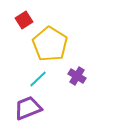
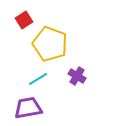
yellow pentagon: rotated 12 degrees counterclockwise
cyan line: rotated 12 degrees clockwise
purple trapezoid: rotated 12 degrees clockwise
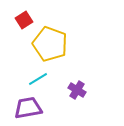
purple cross: moved 14 px down
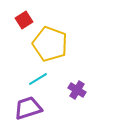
purple trapezoid: rotated 8 degrees counterclockwise
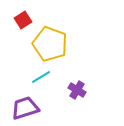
red square: moved 1 px left
cyan line: moved 3 px right, 2 px up
purple trapezoid: moved 3 px left
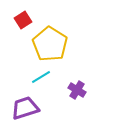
yellow pentagon: rotated 12 degrees clockwise
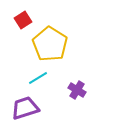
cyan line: moved 3 px left, 1 px down
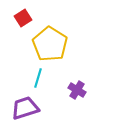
red square: moved 2 px up
cyan line: rotated 42 degrees counterclockwise
